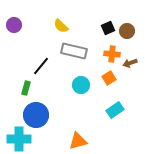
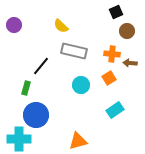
black square: moved 8 px right, 16 px up
brown arrow: rotated 24 degrees clockwise
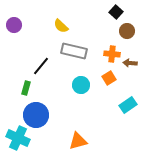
black square: rotated 24 degrees counterclockwise
cyan rectangle: moved 13 px right, 5 px up
cyan cross: moved 1 px left, 1 px up; rotated 25 degrees clockwise
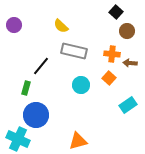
orange square: rotated 16 degrees counterclockwise
cyan cross: moved 1 px down
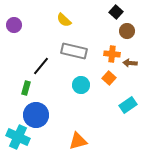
yellow semicircle: moved 3 px right, 6 px up
cyan cross: moved 2 px up
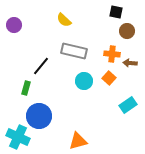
black square: rotated 32 degrees counterclockwise
cyan circle: moved 3 px right, 4 px up
blue circle: moved 3 px right, 1 px down
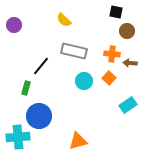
cyan cross: rotated 30 degrees counterclockwise
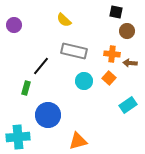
blue circle: moved 9 px right, 1 px up
